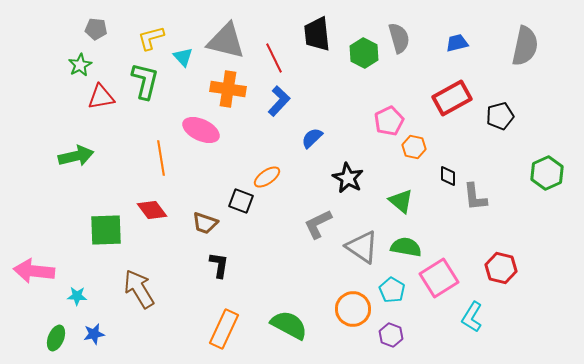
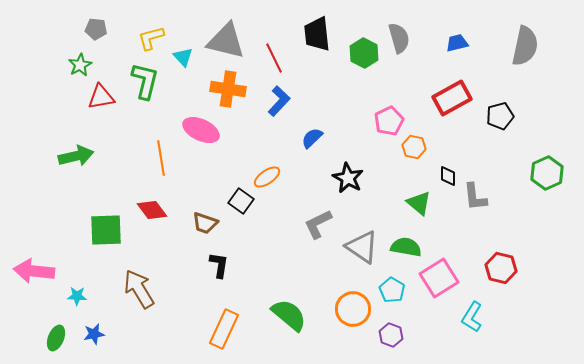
black square at (241, 201): rotated 15 degrees clockwise
green triangle at (401, 201): moved 18 px right, 2 px down
green semicircle at (289, 325): moved 10 px up; rotated 12 degrees clockwise
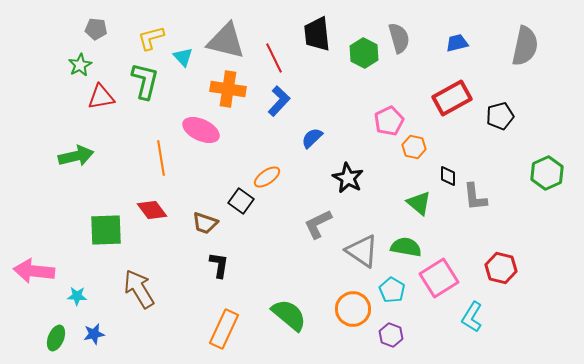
gray triangle at (362, 247): moved 4 px down
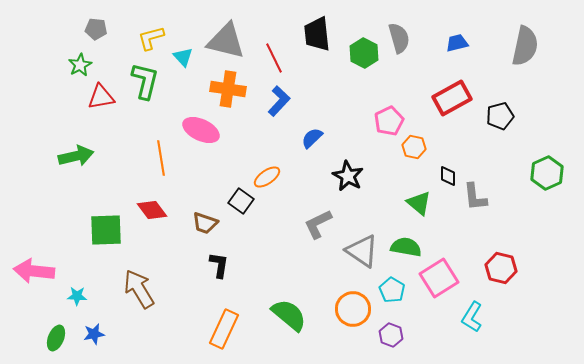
black star at (348, 178): moved 2 px up
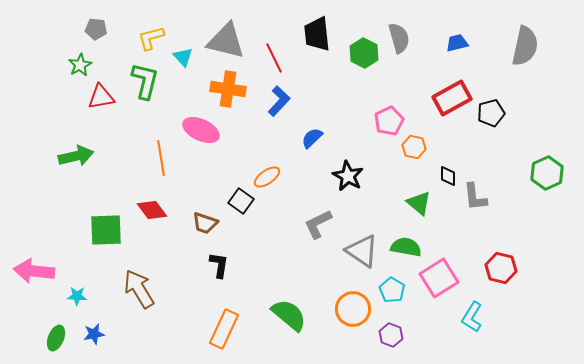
black pentagon at (500, 116): moved 9 px left, 3 px up
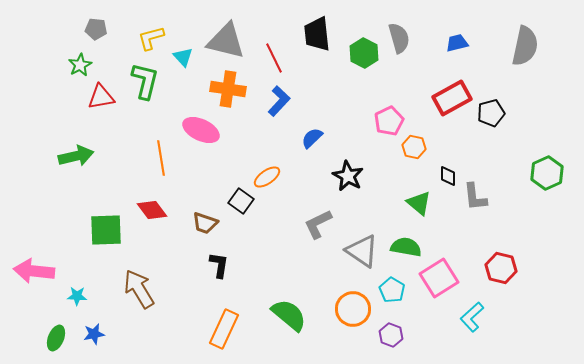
cyan L-shape at (472, 317): rotated 16 degrees clockwise
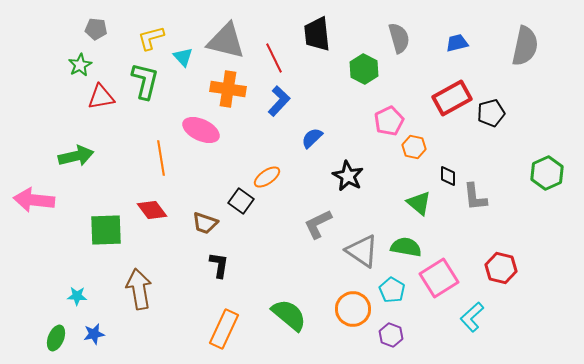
green hexagon at (364, 53): moved 16 px down
pink arrow at (34, 271): moved 71 px up
brown arrow at (139, 289): rotated 21 degrees clockwise
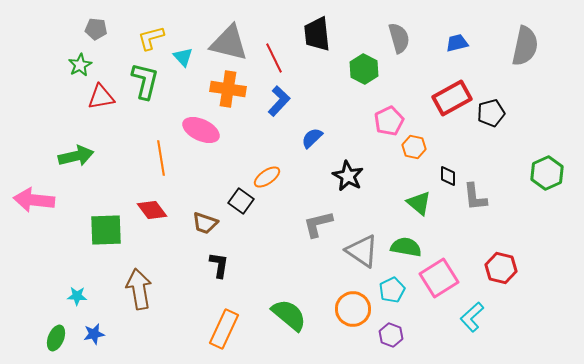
gray triangle at (226, 41): moved 3 px right, 2 px down
gray L-shape at (318, 224): rotated 12 degrees clockwise
cyan pentagon at (392, 290): rotated 15 degrees clockwise
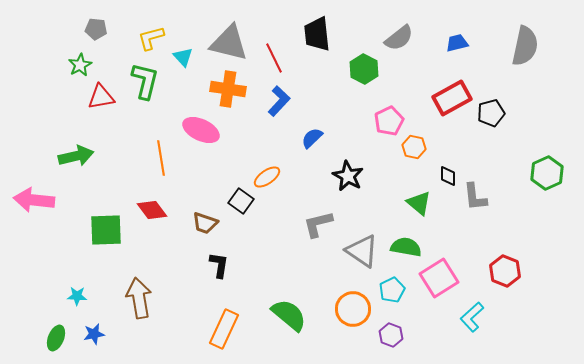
gray semicircle at (399, 38): rotated 68 degrees clockwise
red hexagon at (501, 268): moved 4 px right, 3 px down; rotated 8 degrees clockwise
brown arrow at (139, 289): moved 9 px down
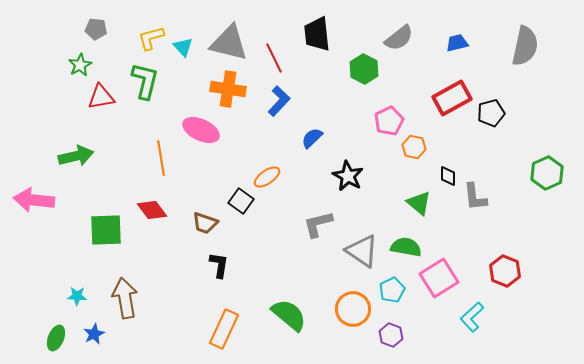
cyan triangle at (183, 57): moved 10 px up
brown arrow at (139, 298): moved 14 px left
blue star at (94, 334): rotated 15 degrees counterclockwise
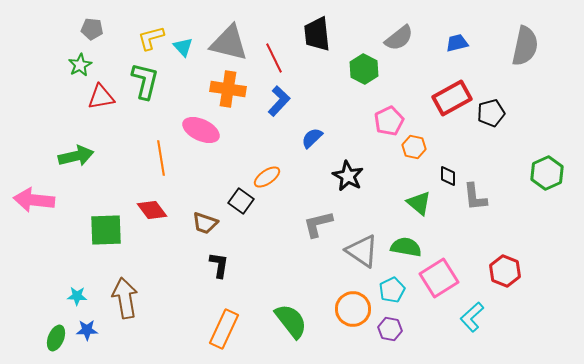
gray pentagon at (96, 29): moved 4 px left
green semicircle at (289, 315): moved 2 px right, 6 px down; rotated 12 degrees clockwise
blue star at (94, 334): moved 7 px left, 4 px up; rotated 25 degrees clockwise
purple hexagon at (391, 335): moved 1 px left, 6 px up; rotated 10 degrees counterclockwise
